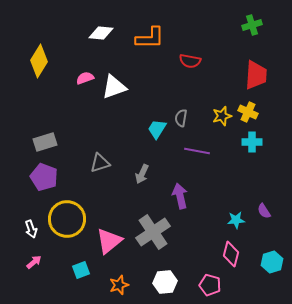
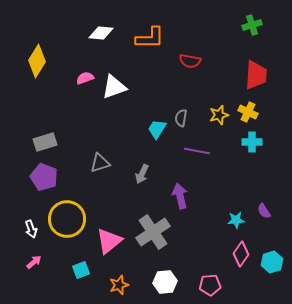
yellow diamond: moved 2 px left
yellow star: moved 3 px left, 1 px up
pink diamond: moved 10 px right; rotated 20 degrees clockwise
pink pentagon: rotated 20 degrees counterclockwise
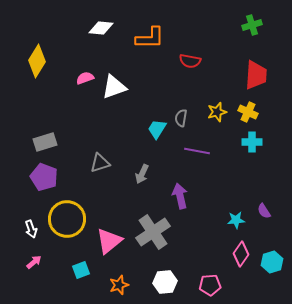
white diamond: moved 5 px up
yellow star: moved 2 px left, 3 px up
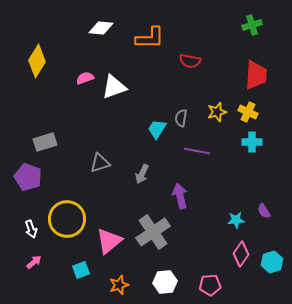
purple pentagon: moved 16 px left
